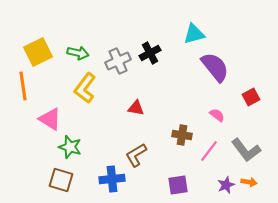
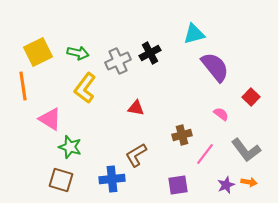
red square: rotated 18 degrees counterclockwise
pink semicircle: moved 4 px right, 1 px up
brown cross: rotated 24 degrees counterclockwise
pink line: moved 4 px left, 3 px down
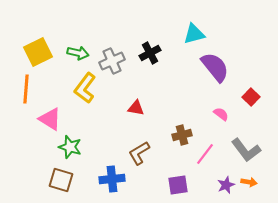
gray cross: moved 6 px left
orange line: moved 3 px right, 3 px down; rotated 12 degrees clockwise
brown L-shape: moved 3 px right, 2 px up
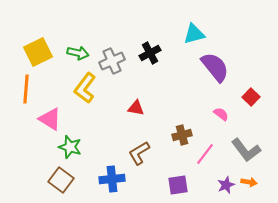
brown square: rotated 20 degrees clockwise
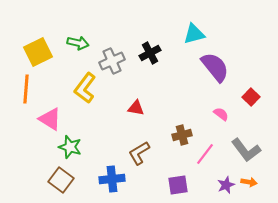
green arrow: moved 10 px up
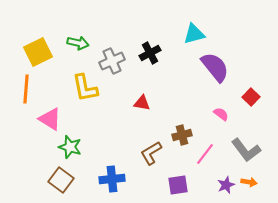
yellow L-shape: rotated 48 degrees counterclockwise
red triangle: moved 6 px right, 5 px up
brown L-shape: moved 12 px right
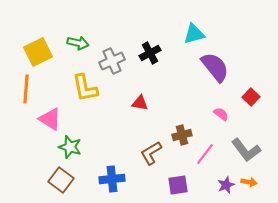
red triangle: moved 2 px left
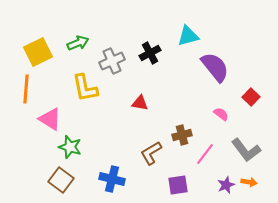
cyan triangle: moved 6 px left, 2 px down
green arrow: rotated 35 degrees counterclockwise
blue cross: rotated 20 degrees clockwise
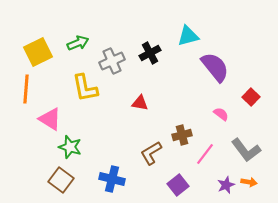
purple square: rotated 30 degrees counterclockwise
